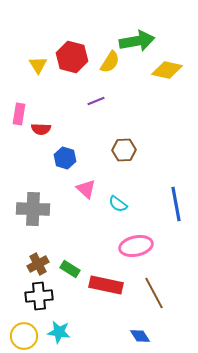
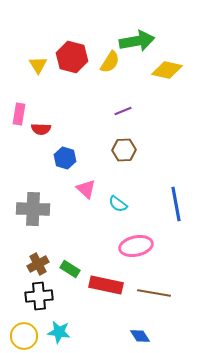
purple line: moved 27 px right, 10 px down
brown line: rotated 52 degrees counterclockwise
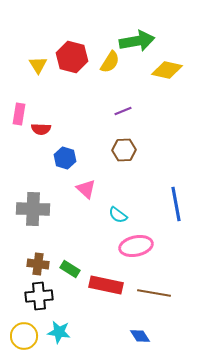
cyan semicircle: moved 11 px down
brown cross: rotated 35 degrees clockwise
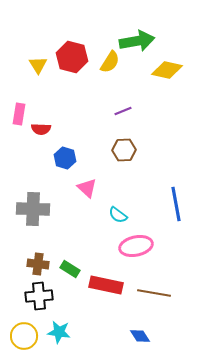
pink triangle: moved 1 px right, 1 px up
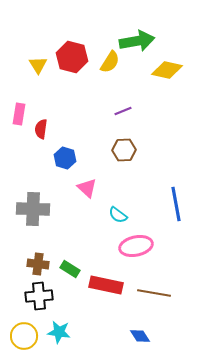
red semicircle: rotated 96 degrees clockwise
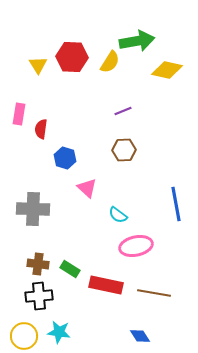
red hexagon: rotated 12 degrees counterclockwise
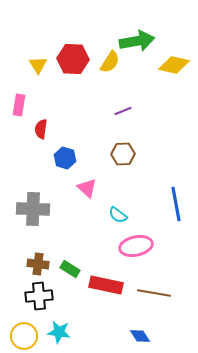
red hexagon: moved 1 px right, 2 px down
yellow diamond: moved 7 px right, 5 px up
pink rectangle: moved 9 px up
brown hexagon: moved 1 px left, 4 px down
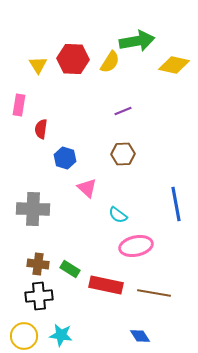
cyan star: moved 2 px right, 3 px down
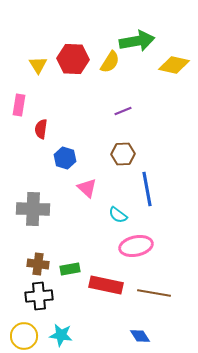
blue line: moved 29 px left, 15 px up
green rectangle: rotated 42 degrees counterclockwise
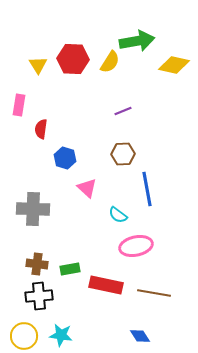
brown cross: moved 1 px left
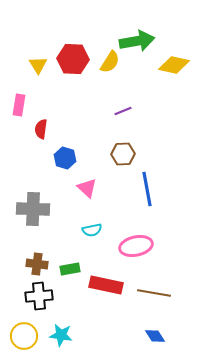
cyan semicircle: moved 26 px left, 15 px down; rotated 48 degrees counterclockwise
blue diamond: moved 15 px right
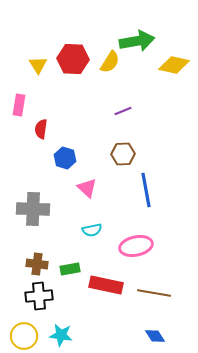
blue line: moved 1 px left, 1 px down
